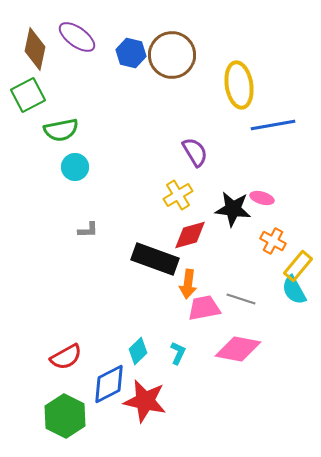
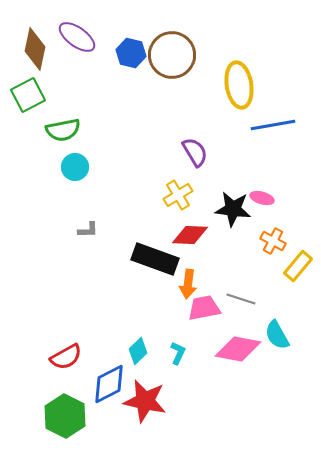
green semicircle: moved 2 px right
red diamond: rotated 18 degrees clockwise
cyan semicircle: moved 17 px left, 45 px down
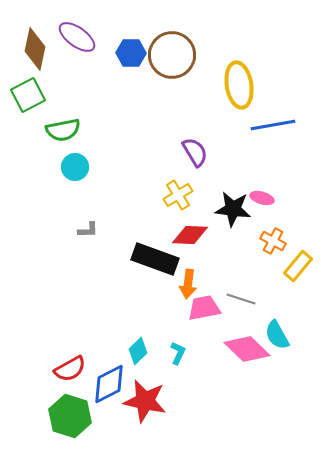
blue hexagon: rotated 12 degrees counterclockwise
pink diamond: moved 9 px right; rotated 33 degrees clockwise
red semicircle: moved 4 px right, 12 px down
green hexagon: moved 5 px right; rotated 9 degrees counterclockwise
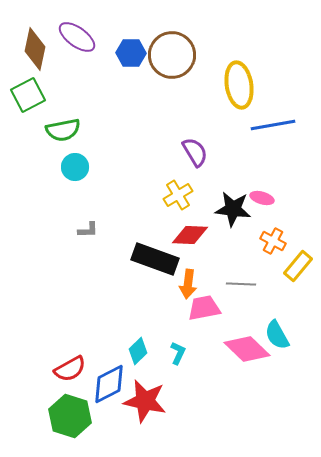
gray line: moved 15 px up; rotated 16 degrees counterclockwise
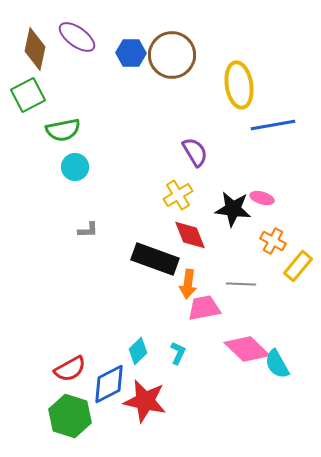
red diamond: rotated 66 degrees clockwise
cyan semicircle: moved 29 px down
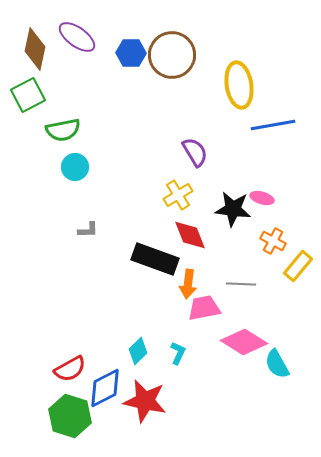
pink diamond: moved 3 px left, 7 px up; rotated 12 degrees counterclockwise
blue diamond: moved 4 px left, 4 px down
